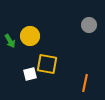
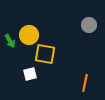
yellow circle: moved 1 px left, 1 px up
yellow square: moved 2 px left, 10 px up
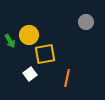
gray circle: moved 3 px left, 3 px up
yellow square: rotated 20 degrees counterclockwise
white square: rotated 24 degrees counterclockwise
orange line: moved 18 px left, 5 px up
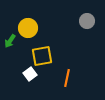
gray circle: moved 1 px right, 1 px up
yellow circle: moved 1 px left, 7 px up
green arrow: rotated 64 degrees clockwise
yellow square: moved 3 px left, 2 px down
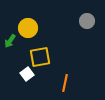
yellow square: moved 2 px left, 1 px down
white square: moved 3 px left
orange line: moved 2 px left, 5 px down
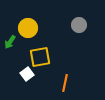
gray circle: moved 8 px left, 4 px down
green arrow: moved 1 px down
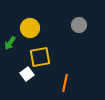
yellow circle: moved 2 px right
green arrow: moved 1 px down
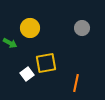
gray circle: moved 3 px right, 3 px down
green arrow: rotated 96 degrees counterclockwise
yellow square: moved 6 px right, 6 px down
orange line: moved 11 px right
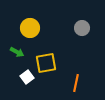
green arrow: moved 7 px right, 9 px down
white square: moved 3 px down
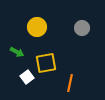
yellow circle: moved 7 px right, 1 px up
orange line: moved 6 px left
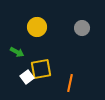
yellow square: moved 5 px left, 6 px down
